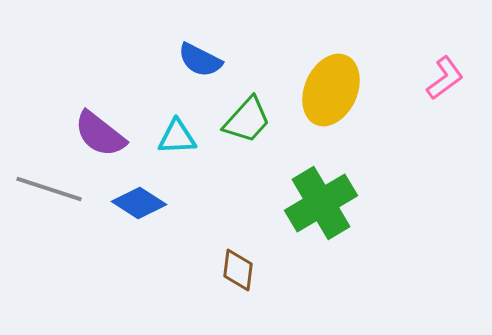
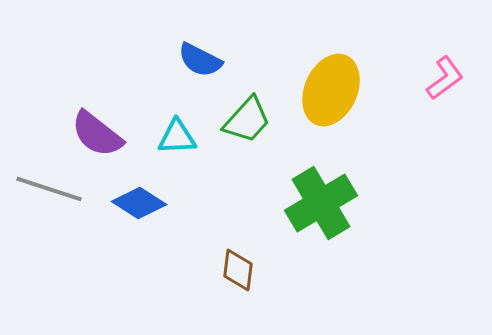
purple semicircle: moved 3 px left
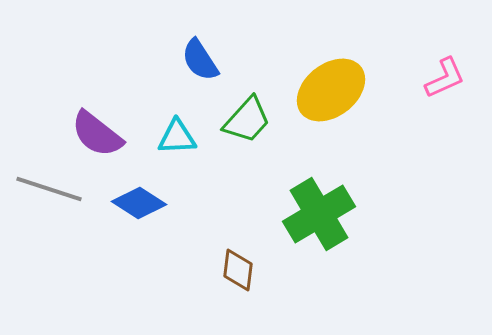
blue semicircle: rotated 30 degrees clockwise
pink L-shape: rotated 12 degrees clockwise
yellow ellipse: rotated 28 degrees clockwise
green cross: moved 2 px left, 11 px down
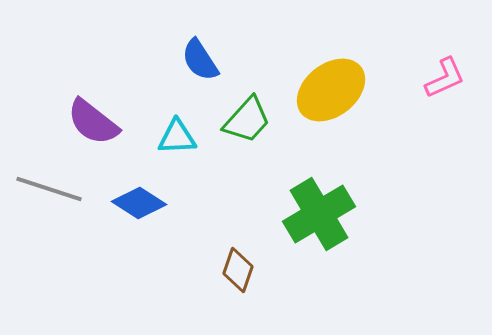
purple semicircle: moved 4 px left, 12 px up
brown diamond: rotated 12 degrees clockwise
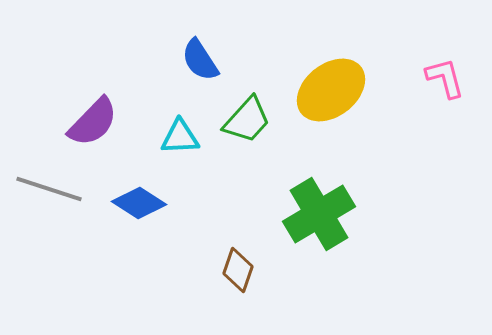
pink L-shape: rotated 81 degrees counterclockwise
purple semicircle: rotated 84 degrees counterclockwise
cyan triangle: moved 3 px right
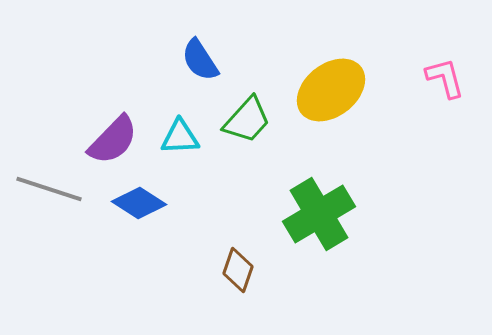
purple semicircle: moved 20 px right, 18 px down
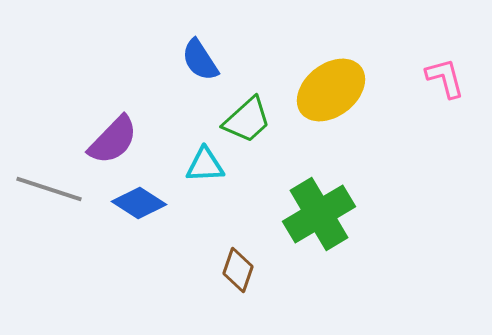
green trapezoid: rotated 6 degrees clockwise
cyan triangle: moved 25 px right, 28 px down
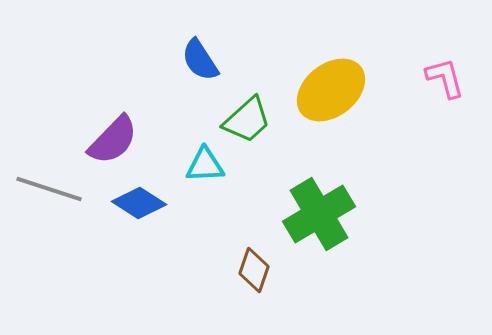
brown diamond: moved 16 px right
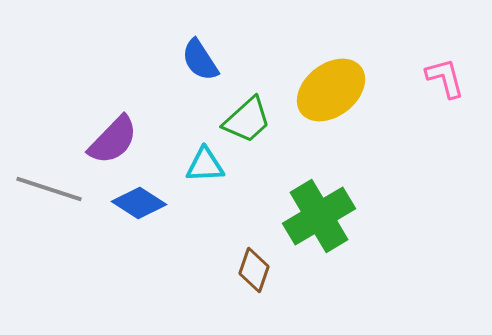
green cross: moved 2 px down
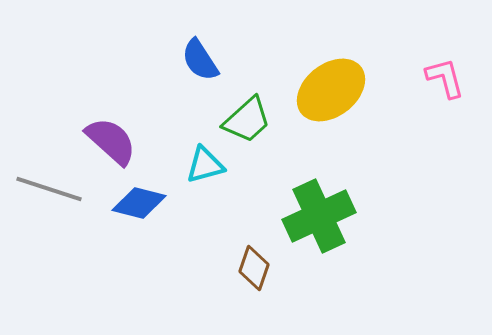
purple semicircle: moved 2 px left, 1 px down; rotated 92 degrees counterclockwise
cyan triangle: rotated 12 degrees counterclockwise
blue diamond: rotated 18 degrees counterclockwise
green cross: rotated 6 degrees clockwise
brown diamond: moved 2 px up
